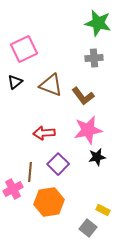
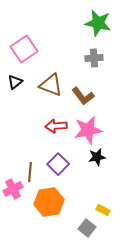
pink square: rotated 8 degrees counterclockwise
red arrow: moved 12 px right, 7 px up
gray square: moved 1 px left
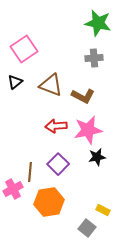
brown L-shape: rotated 25 degrees counterclockwise
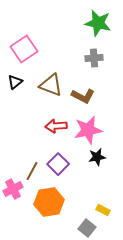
brown line: moved 2 px right, 1 px up; rotated 24 degrees clockwise
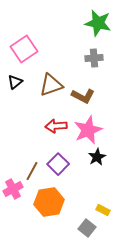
brown triangle: rotated 40 degrees counterclockwise
pink star: rotated 12 degrees counterclockwise
black star: rotated 18 degrees counterclockwise
